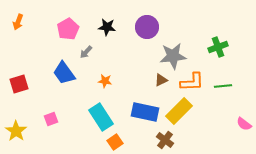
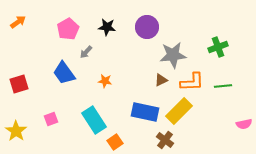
orange arrow: rotated 147 degrees counterclockwise
gray star: moved 1 px up
cyan rectangle: moved 7 px left, 3 px down
pink semicircle: rotated 49 degrees counterclockwise
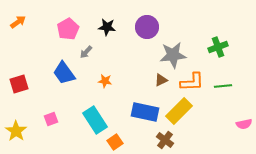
cyan rectangle: moved 1 px right
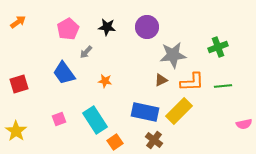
pink square: moved 8 px right
brown cross: moved 11 px left
